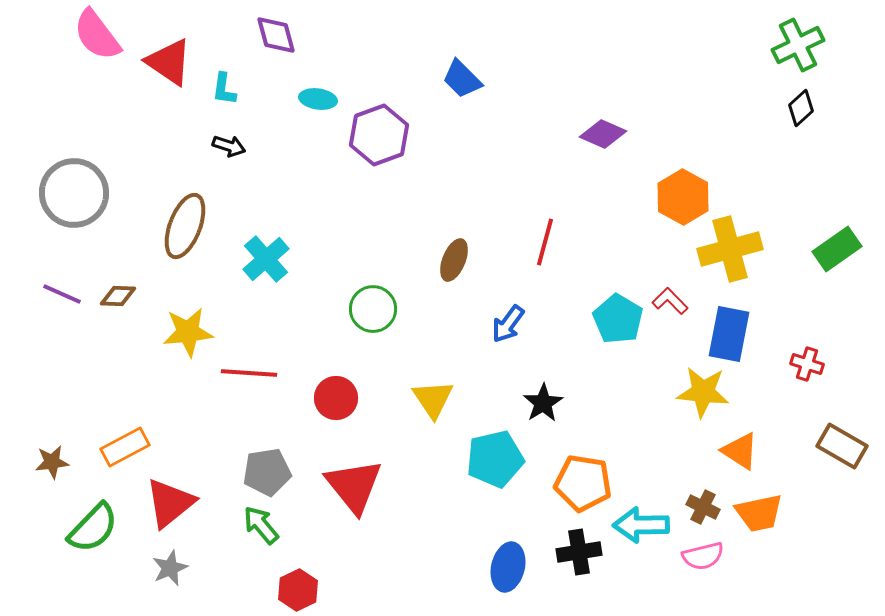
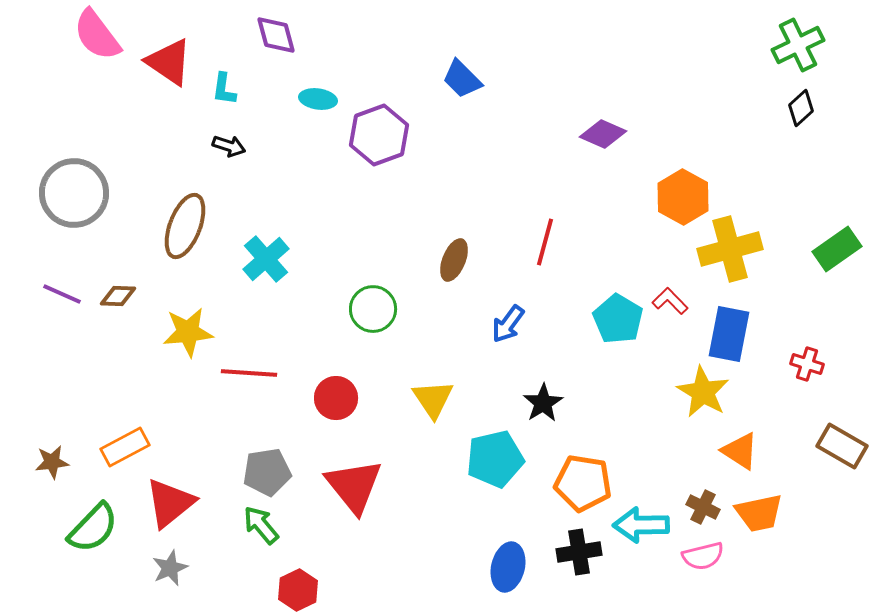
yellow star at (703, 392): rotated 24 degrees clockwise
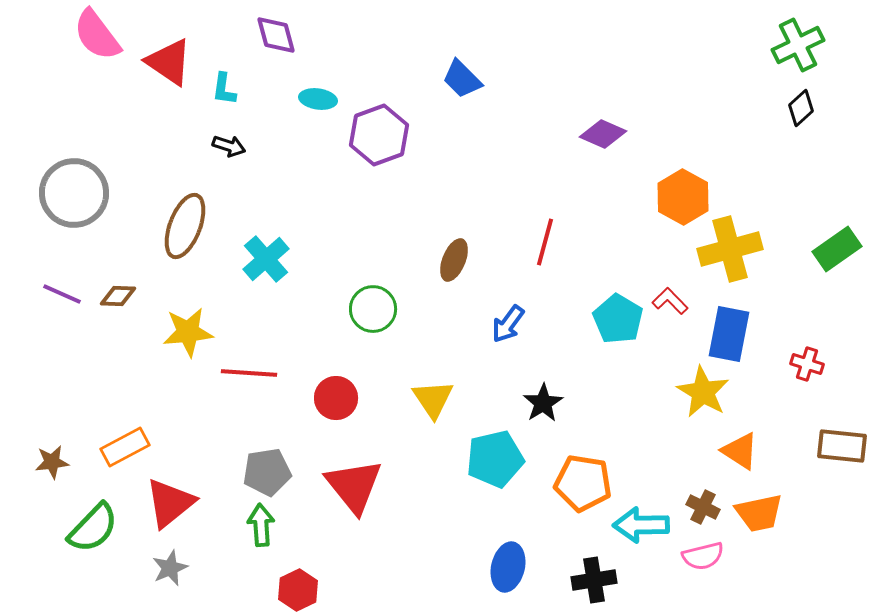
brown rectangle at (842, 446): rotated 24 degrees counterclockwise
green arrow at (261, 525): rotated 36 degrees clockwise
black cross at (579, 552): moved 15 px right, 28 px down
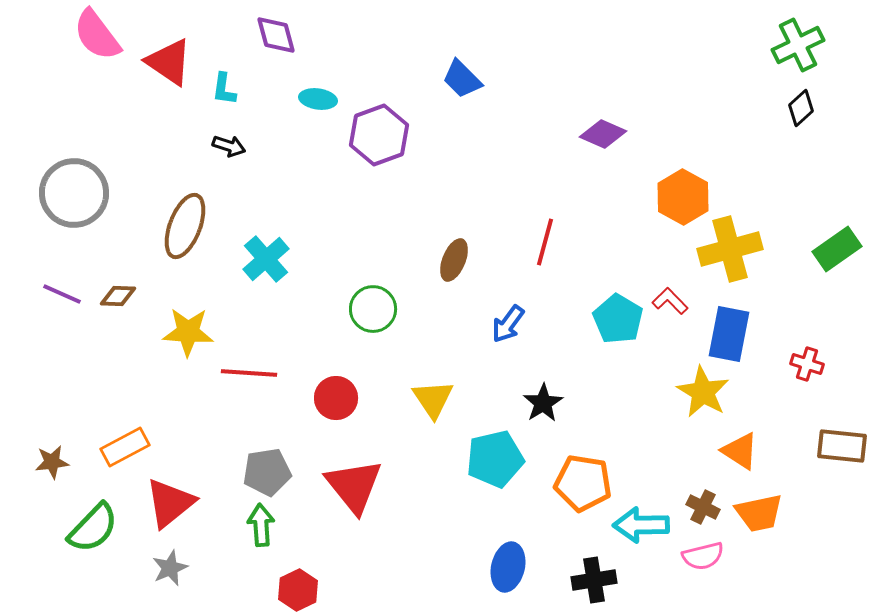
yellow star at (188, 332): rotated 9 degrees clockwise
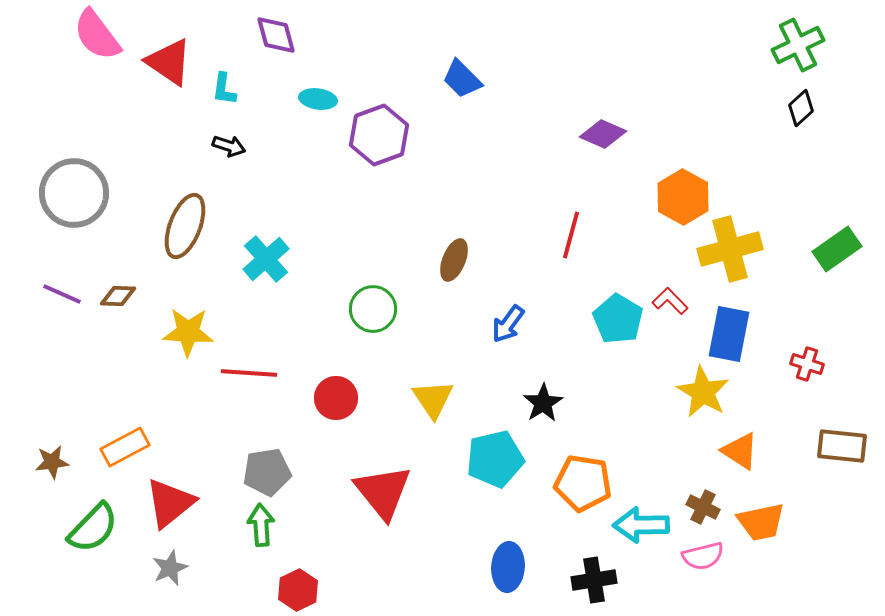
red line at (545, 242): moved 26 px right, 7 px up
red triangle at (354, 486): moved 29 px right, 6 px down
orange trapezoid at (759, 513): moved 2 px right, 9 px down
blue ellipse at (508, 567): rotated 9 degrees counterclockwise
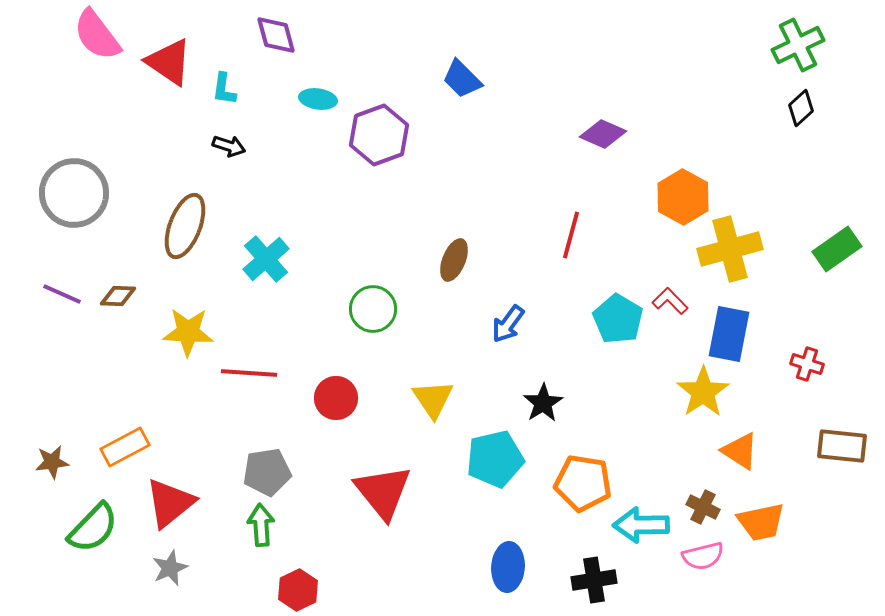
yellow star at (703, 392): rotated 8 degrees clockwise
